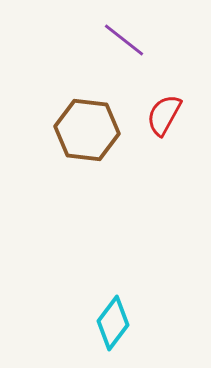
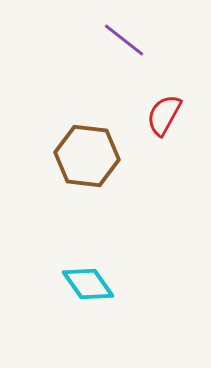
brown hexagon: moved 26 px down
cyan diamond: moved 25 px left, 39 px up; rotated 72 degrees counterclockwise
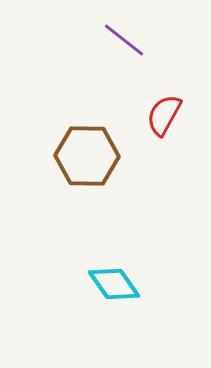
brown hexagon: rotated 6 degrees counterclockwise
cyan diamond: moved 26 px right
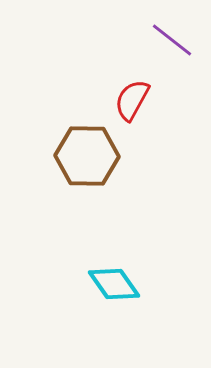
purple line: moved 48 px right
red semicircle: moved 32 px left, 15 px up
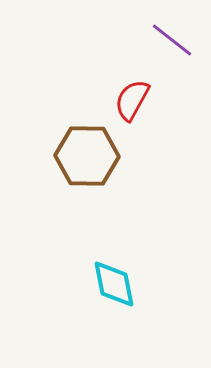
cyan diamond: rotated 24 degrees clockwise
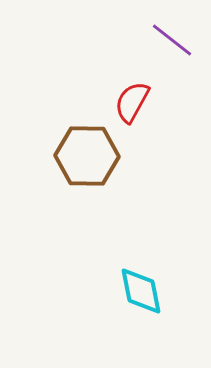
red semicircle: moved 2 px down
cyan diamond: moved 27 px right, 7 px down
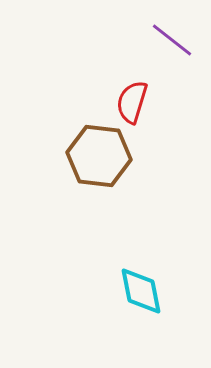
red semicircle: rotated 12 degrees counterclockwise
brown hexagon: moved 12 px right; rotated 6 degrees clockwise
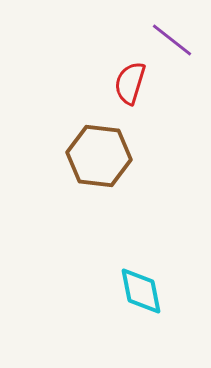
red semicircle: moved 2 px left, 19 px up
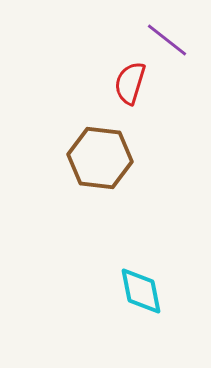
purple line: moved 5 px left
brown hexagon: moved 1 px right, 2 px down
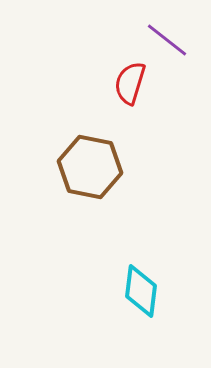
brown hexagon: moved 10 px left, 9 px down; rotated 4 degrees clockwise
cyan diamond: rotated 18 degrees clockwise
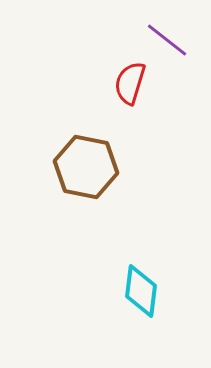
brown hexagon: moved 4 px left
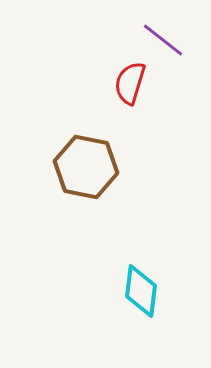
purple line: moved 4 px left
